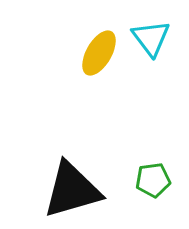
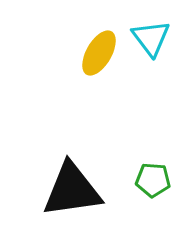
green pentagon: rotated 12 degrees clockwise
black triangle: rotated 8 degrees clockwise
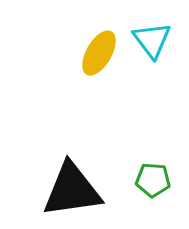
cyan triangle: moved 1 px right, 2 px down
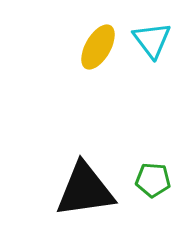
yellow ellipse: moved 1 px left, 6 px up
black triangle: moved 13 px right
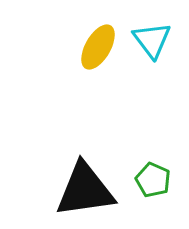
green pentagon: rotated 20 degrees clockwise
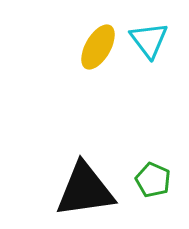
cyan triangle: moved 3 px left
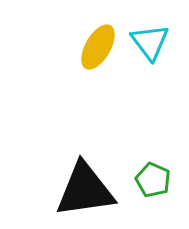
cyan triangle: moved 1 px right, 2 px down
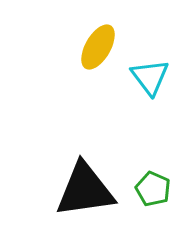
cyan triangle: moved 35 px down
green pentagon: moved 9 px down
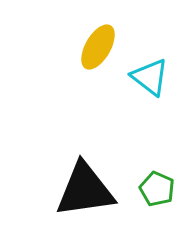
cyan triangle: rotated 15 degrees counterclockwise
green pentagon: moved 4 px right
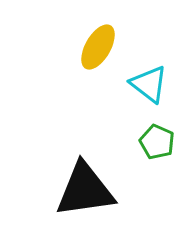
cyan triangle: moved 1 px left, 7 px down
green pentagon: moved 47 px up
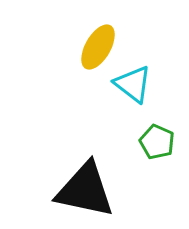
cyan triangle: moved 16 px left
black triangle: rotated 20 degrees clockwise
